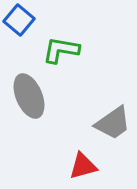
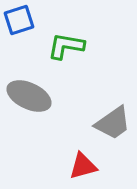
blue square: rotated 32 degrees clockwise
green L-shape: moved 5 px right, 4 px up
gray ellipse: rotated 42 degrees counterclockwise
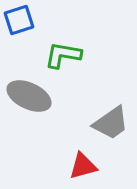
green L-shape: moved 3 px left, 9 px down
gray trapezoid: moved 2 px left
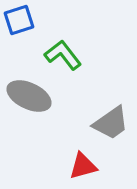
green L-shape: rotated 42 degrees clockwise
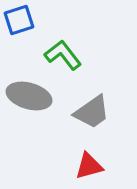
gray ellipse: rotated 9 degrees counterclockwise
gray trapezoid: moved 19 px left, 11 px up
red triangle: moved 6 px right
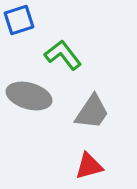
gray trapezoid: rotated 21 degrees counterclockwise
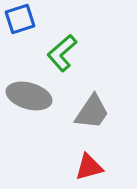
blue square: moved 1 px right, 1 px up
green L-shape: moved 1 px left, 2 px up; rotated 93 degrees counterclockwise
red triangle: moved 1 px down
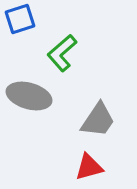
gray trapezoid: moved 6 px right, 8 px down
